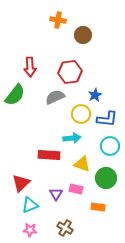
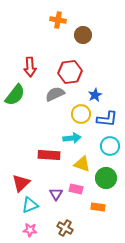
gray semicircle: moved 3 px up
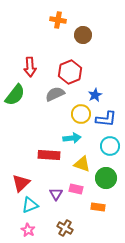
red hexagon: rotated 15 degrees counterclockwise
blue L-shape: moved 1 px left
pink star: moved 2 px left; rotated 24 degrees clockwise
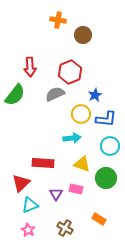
red rectangle: moved 6 px left, 8 px down
orange rectangle: moved 1 px right, 12 px down; rotated 24 degrees clockwise
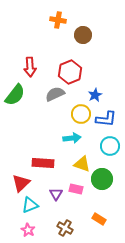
green circle: moved 4 px left, 1 px down
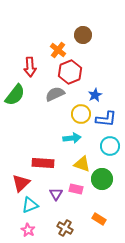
orange cross: moved 30 px down; rotated 28 degrees clockwise
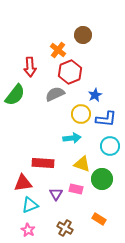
red triangle: moved 2 px right; rotated 36 degrees clockwise
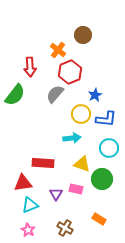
gray semicircle: rotated 24 degrees counterclockwise
cyan circle: moved 1 px left, 2 px down
